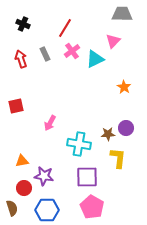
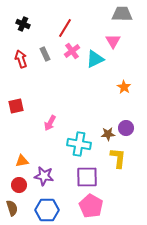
pink triangle: rotated 14 degrees counterclockwise
red circle: moved 5 px left, 3 px up
pink pentagon: moved 1 px left, 1 px up
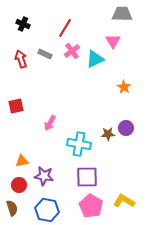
gray rectangle: rotated 40 degrees counterclockwise
yellow L-shape: moved 6 px right, 43 px down; rotated 65 degrees counterclockwise
blue hexagon: rotated 10 degrees clockwise
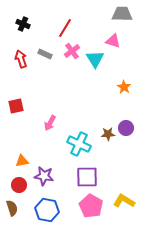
pink triangle: rotated 42 degrees counterclockwise
cyan triangle: rotated 36 degrees counterclockwise
cyan cross: rotated 15 degrees clockwise
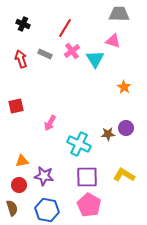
gray trapezoid: moved 3 px left
yellow L-shape: moved 26 px up
pink pentagon: moved 2 px left, 1 px up
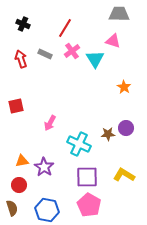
purple star: moved 9 px up; rotated 24 degrees clockwise
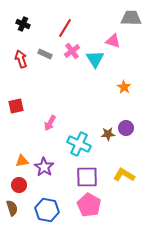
gray trapezoid: moved 12 px right, 4 px down
